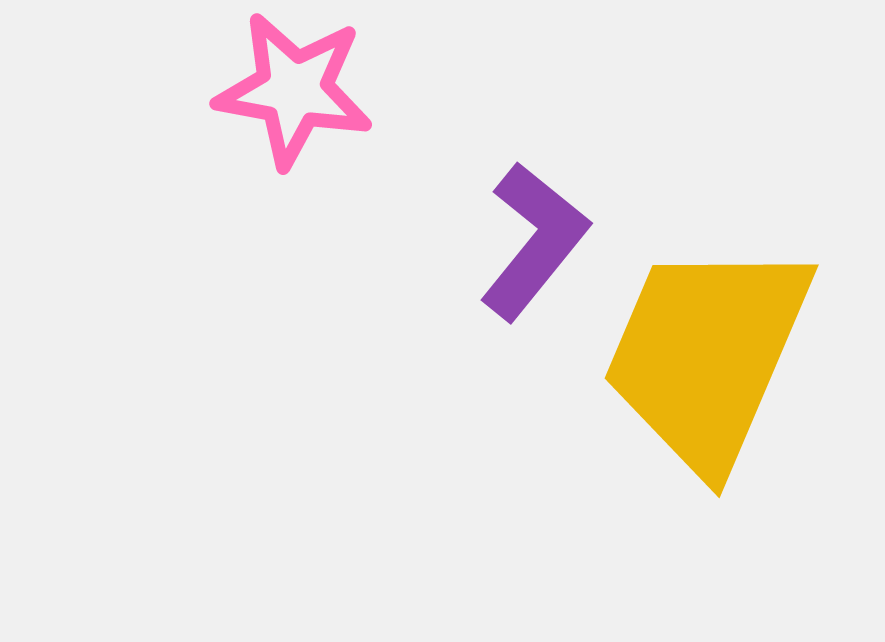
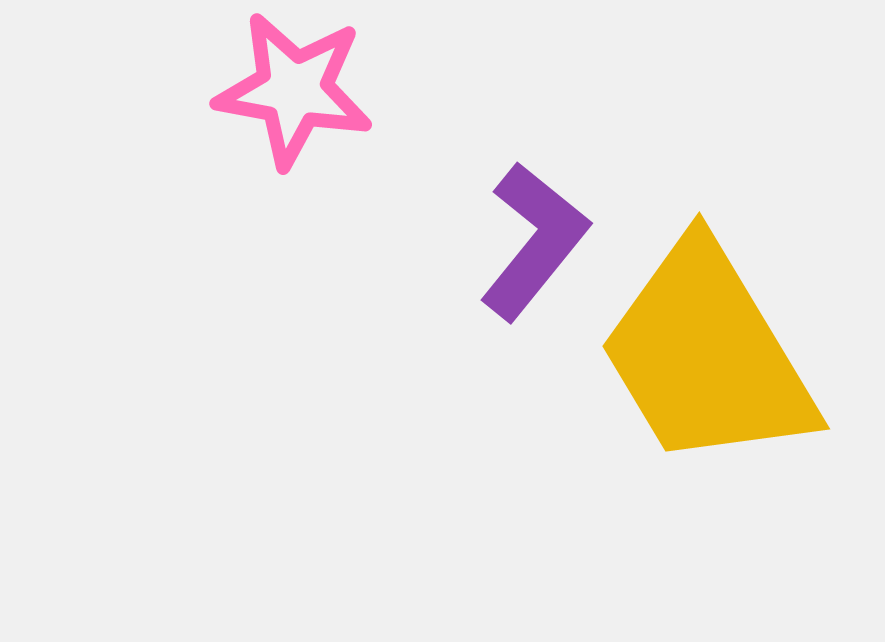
yellow trapezoid: rotated 54 degrees counterclockwise
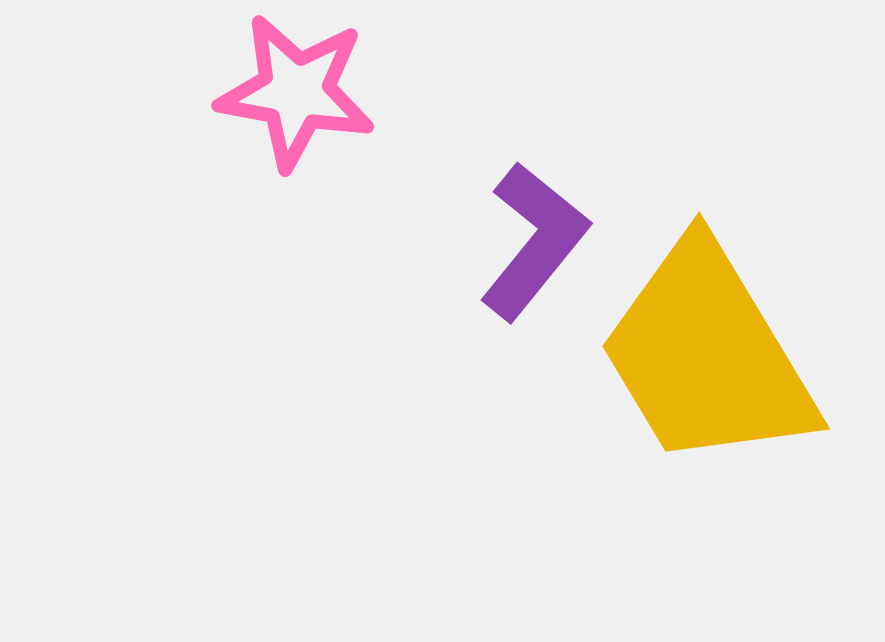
pink star: moved 2 px right, 2 px down
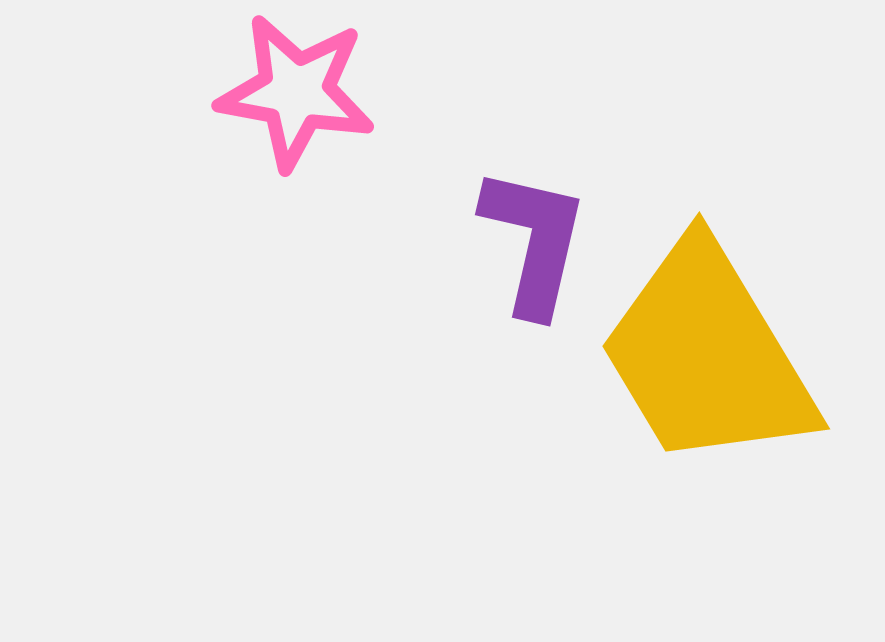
purple L-shape: rotated 26 degrees counterclockwise
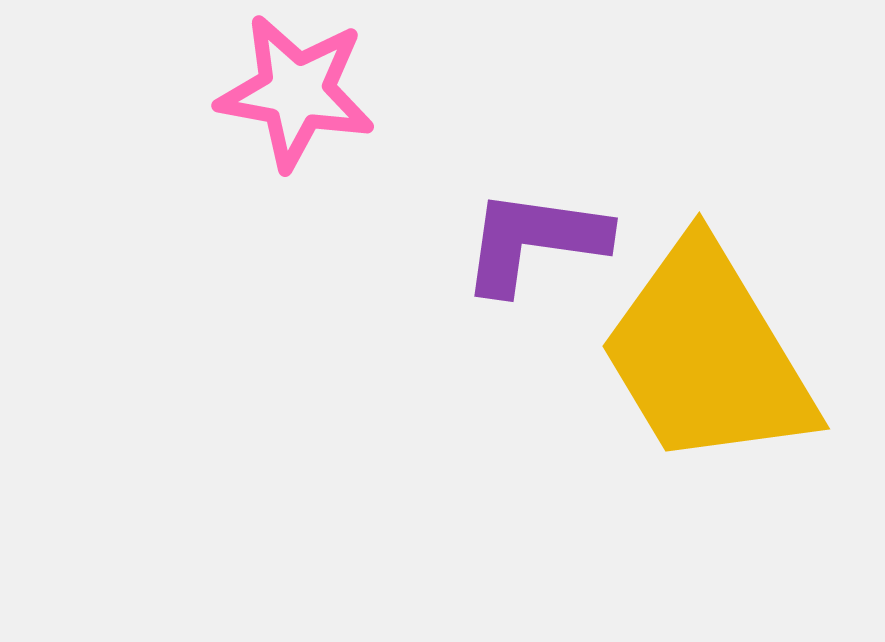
purple L-shape: rotated 95 degrees counterclockwise
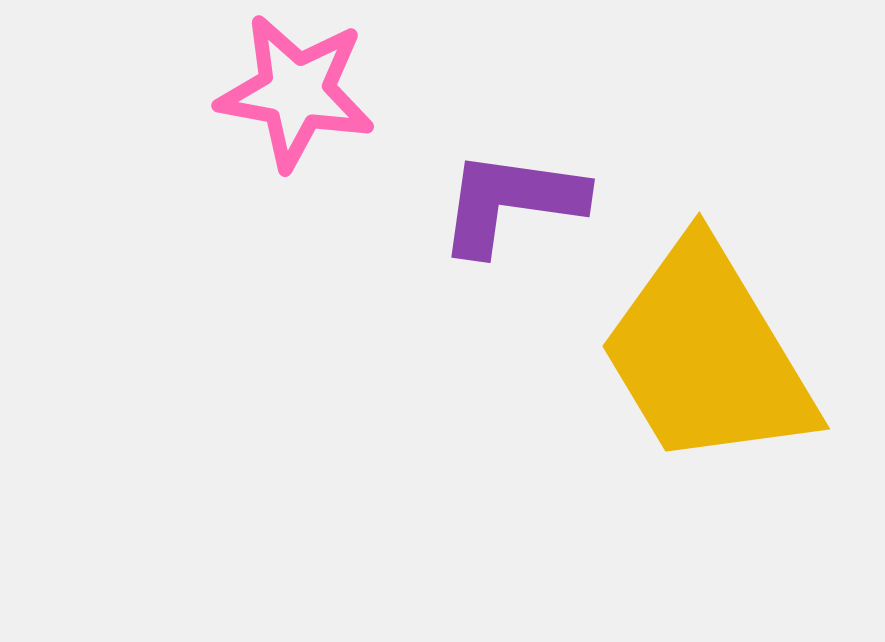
purple L-shape: moved 23 px left, 39 px up
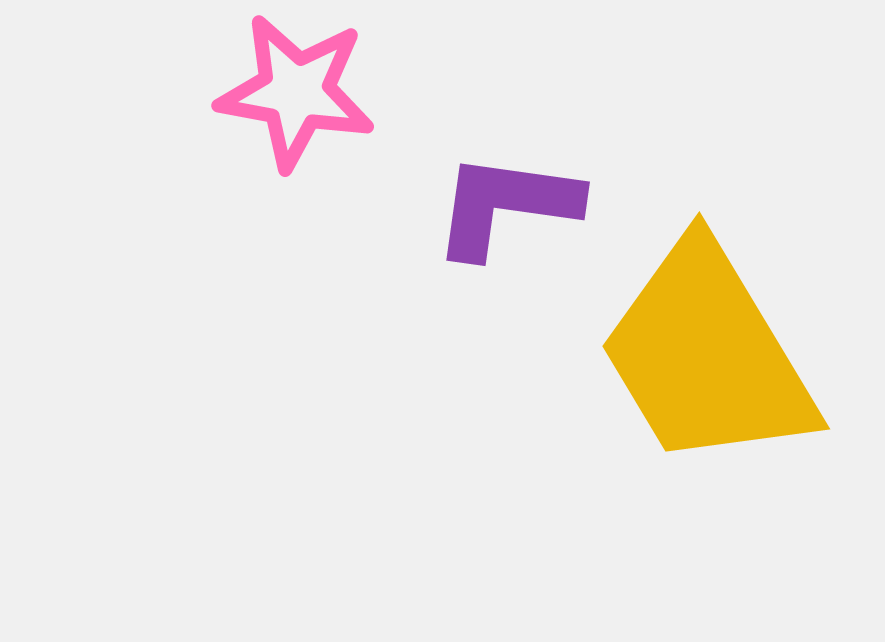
purple L-shape: moved 5 px left, 3 px down
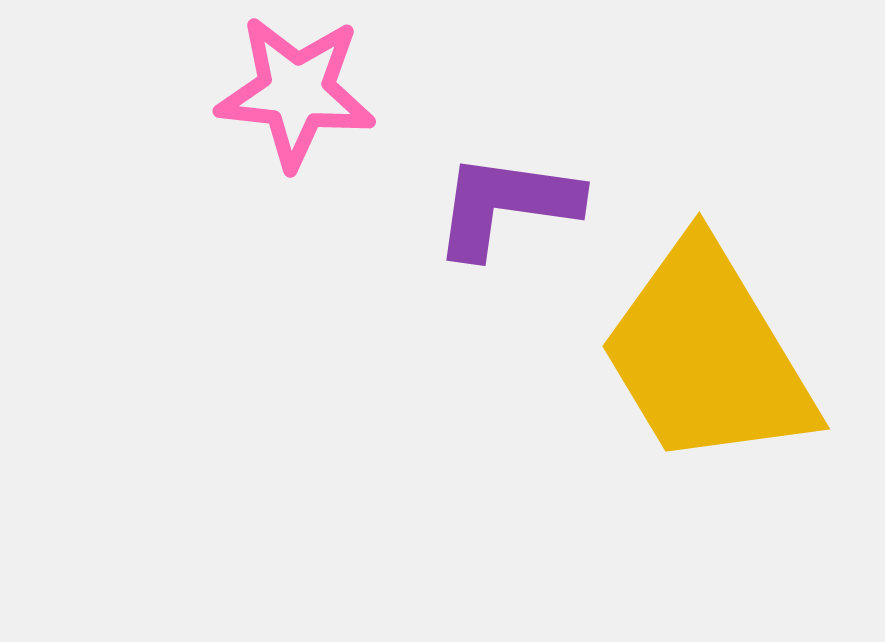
pink star: rotated 4 degrees counterclockwise
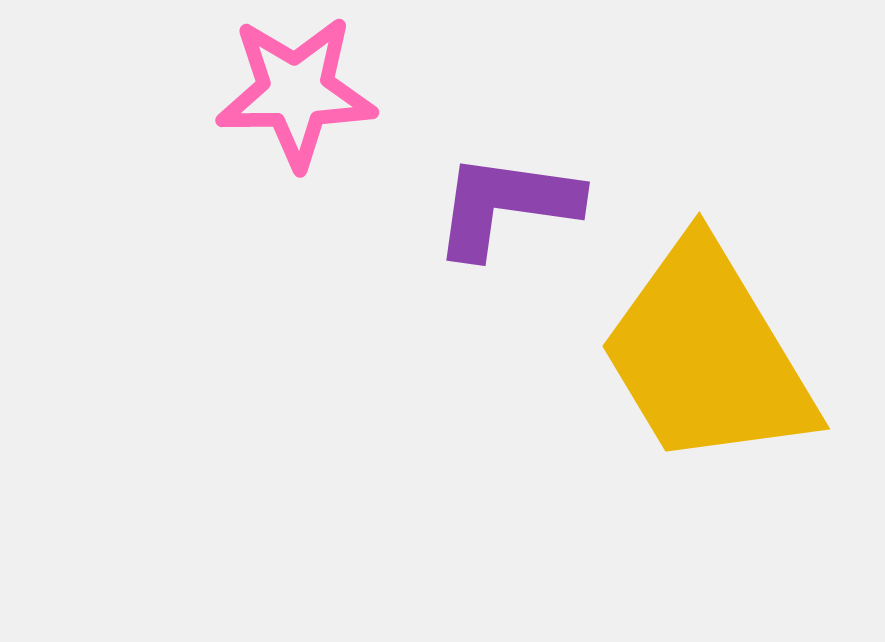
pink star: rotated 7 degrees counterclockwise
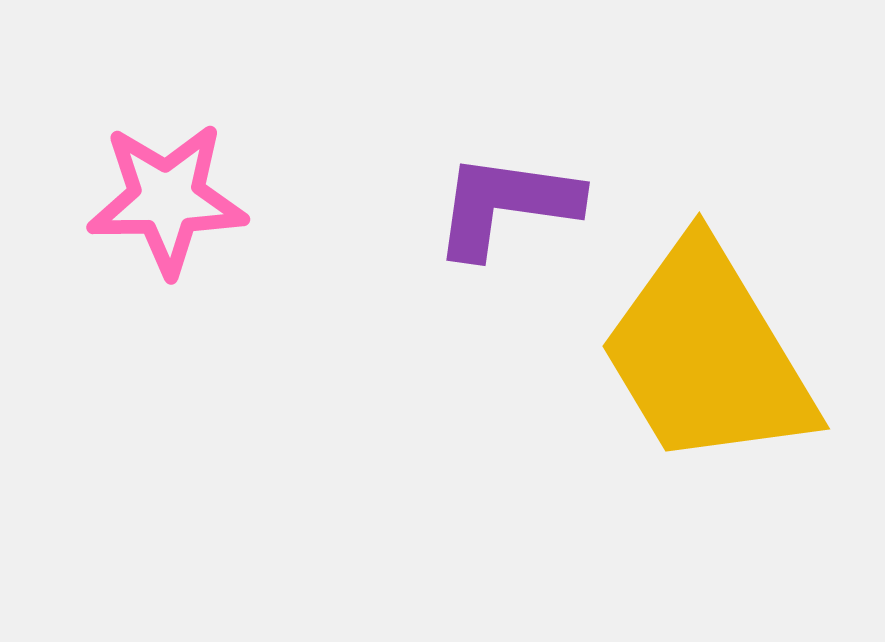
pink star: moved 129 px left, 107 px down
